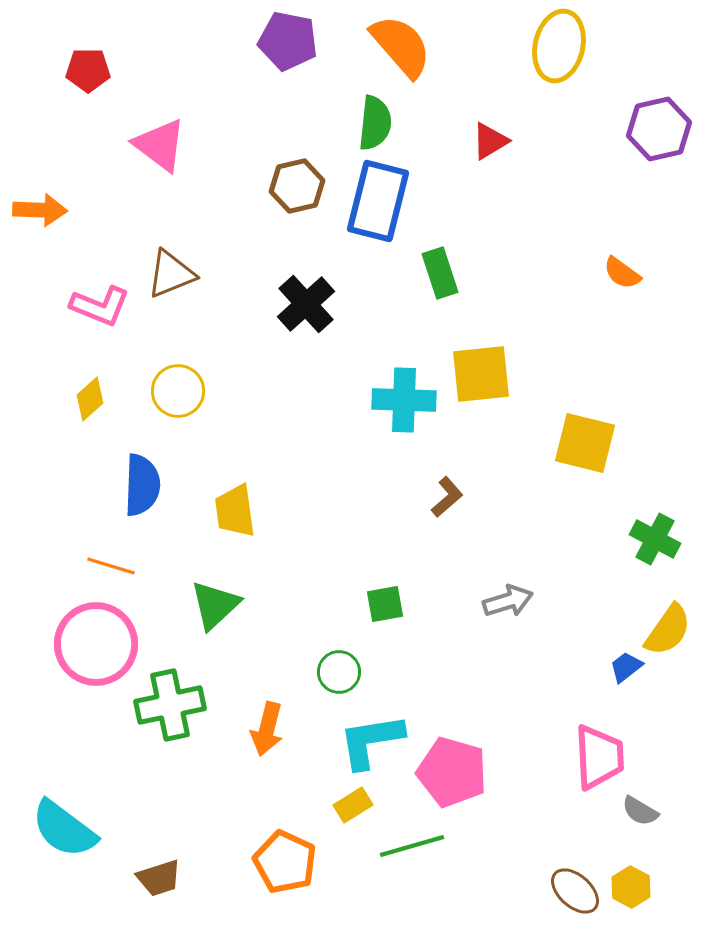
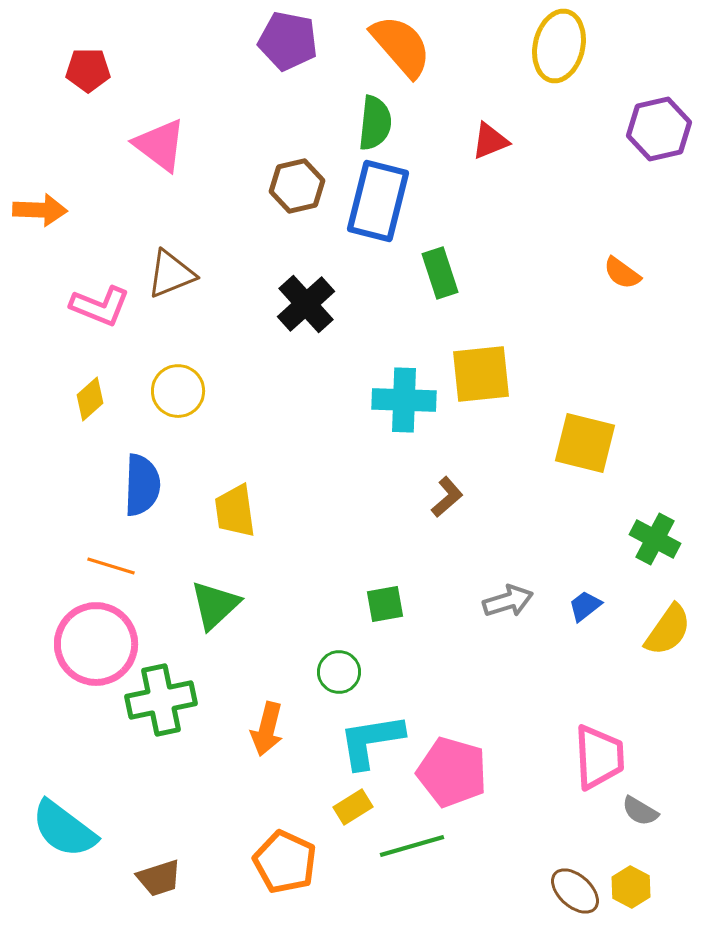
red triangle at (490, 141): rotated 9 degrees clockwise
blue trapezoid at (626, 667): moved 41 px left, 61 px up
green cross at (170, 705): moved 9 px left, 5 px up
yellow rectangle at (353, 805): moved 2 px down
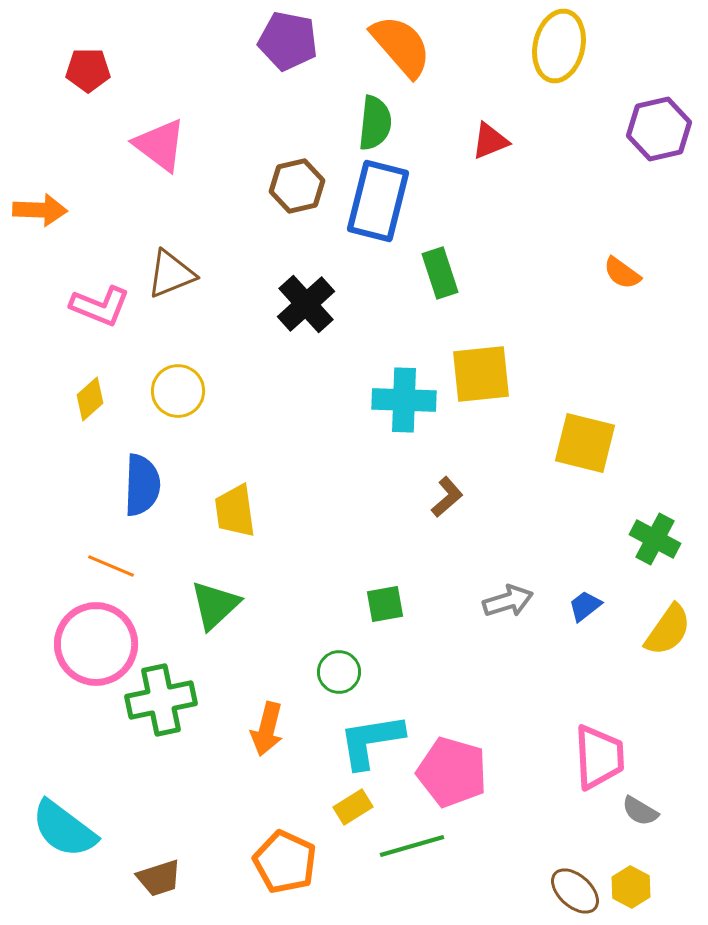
orange line at (111, 566): rotated 6 degrees clockwise
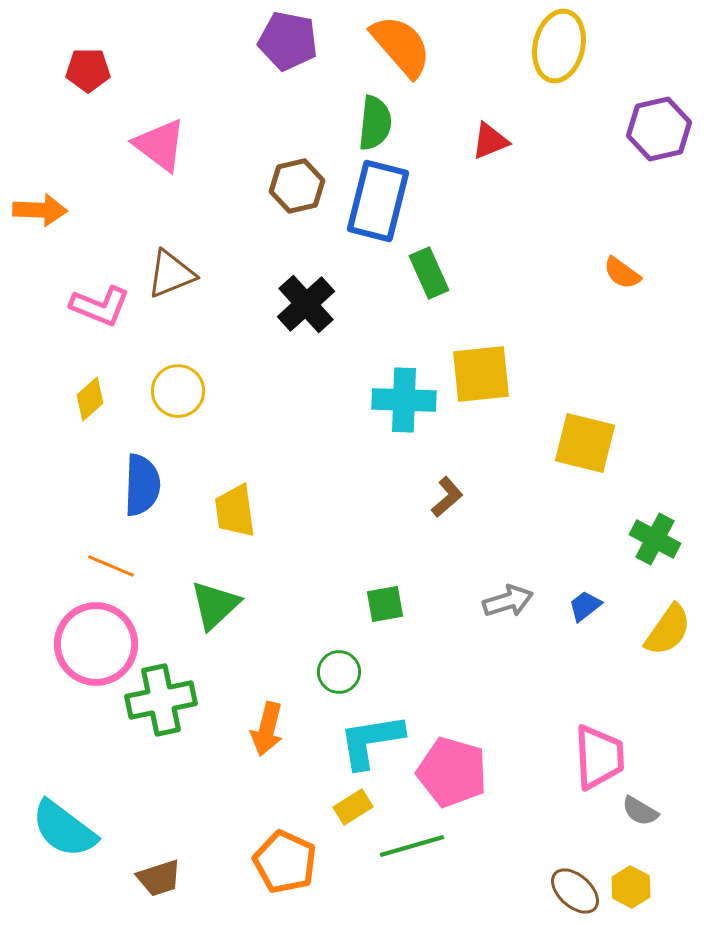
green rectangle at (440, 273): moved 11 px left; rotated 6 degrees counterclockwise
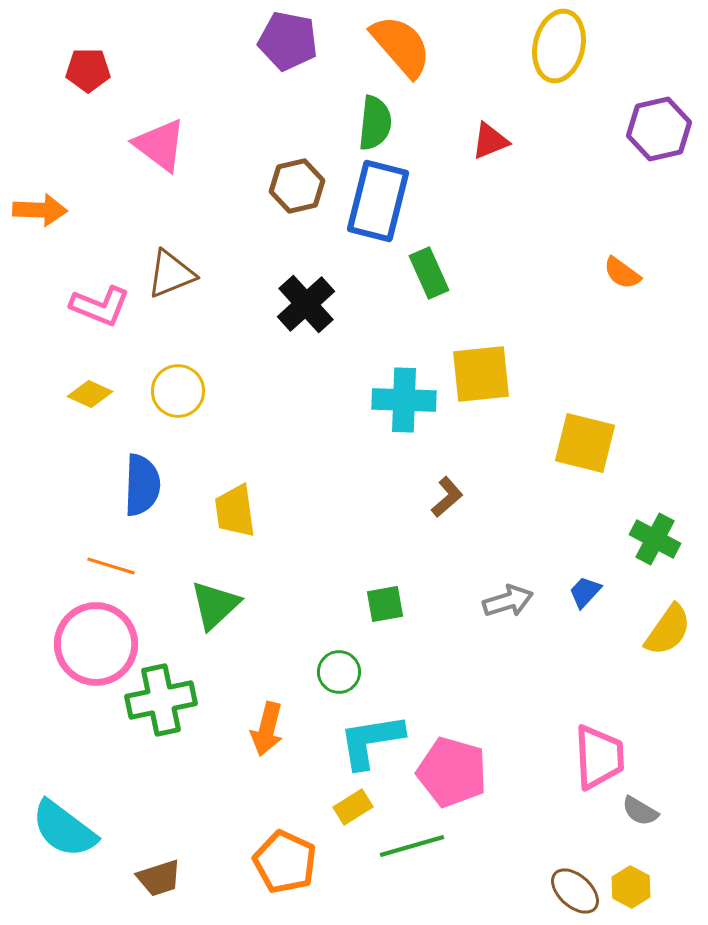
yellow diamond at (90, 399): moved 5 px up; rotated 66 degrees clockwise
orange line at (111, 566): rotated 6 degrees counterclockwise
blue trapezoid at (585, 606): moved 14 px up; rotated 9 degrees counterclockwise
